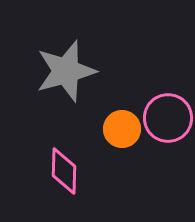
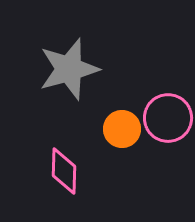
gray star: moved 3 px right, 2 px up
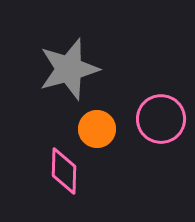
pink circle: moved 7 px left, 1 px down
orange circle: moved 25 px left
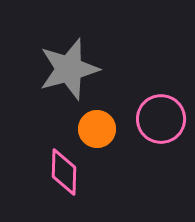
pink diamond: moved 1 px down
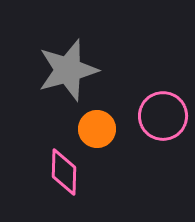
gray star: moved 1 px left, 1 px down
pink circle: moved 2 px right, 3 px up
